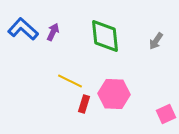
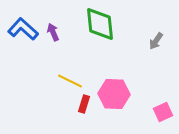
purple arrow: rotated 48 degrees counterclockwise
green diamond: moved 5 px left, 12 px up
pink square: moved 3 px left, 2 px up
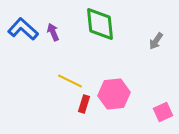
pink hexagon: rotated 8 degrees counterclockwise
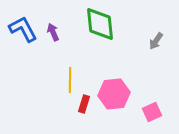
blue L-shape: rotated 20 degrees clockwise
yellow line: moved 1 px up; rotated 65 degrees clockwise
pink square: moved 11 px left
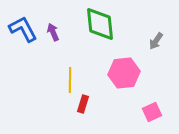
pink hexagon: moved 10 px right, 21 px up
red rectangle: moved 1 px left
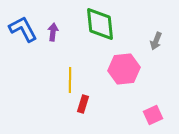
purple arrow: rotated 30 degrees clockwise
gray arrow: rotated 12 degrees counterclockwise
pink hexagon: moved 4 px up
pink square: moved 1 px right, 3 px down
